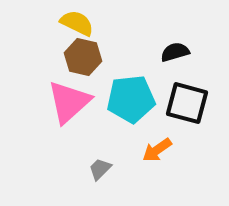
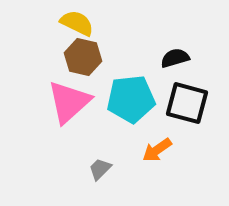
black semicircle: moved 6 px down
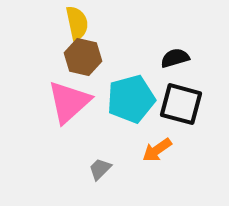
yellow semicircle: rotated 52 degrees clockwise
cyan pentagon: rotated 9 degrees counterclockwise
black square: moved 6 px left, 1 px down
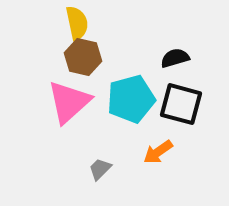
orange arrow: moved 1 px right, 2 px down
